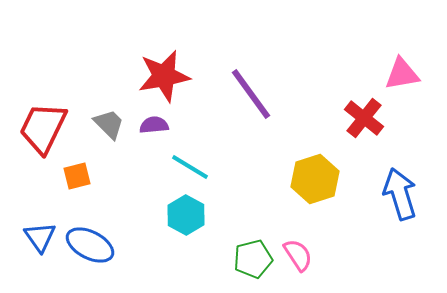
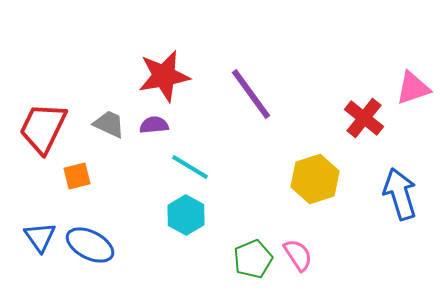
pink triangle: moved 11 px right, 14 px down; rotated 9 degrees counterclockwise
gray trapezoid: rotated 20 degrees counterclockwise
green pentagon: rotated 9 degrees counterclockwise
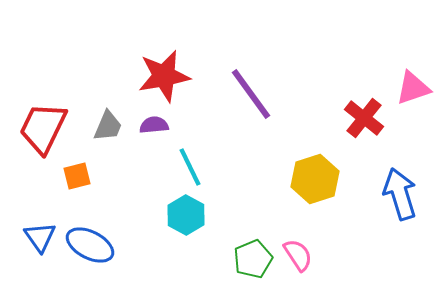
gray trapezoid: moved 1 px left, 2 px down; rotated 88 degrees clockwise
cyan line: rotated 33 degrees clockwise
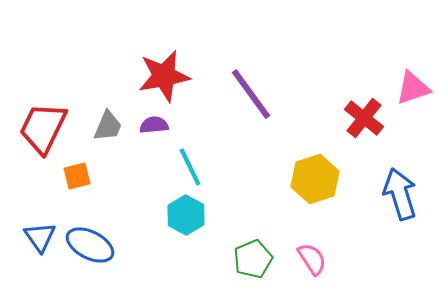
pink semicircle: moved 14 px right, 4 px down
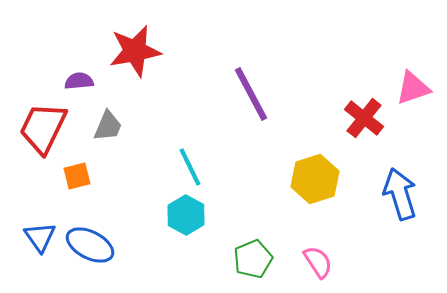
red star: moved 29 px left, 25 px up
purple line: rotated 8 degrees clockwise
purple semicircle: moved 75 px left, 44 px up
pink semicircle: moved 6 px right, 3 px down
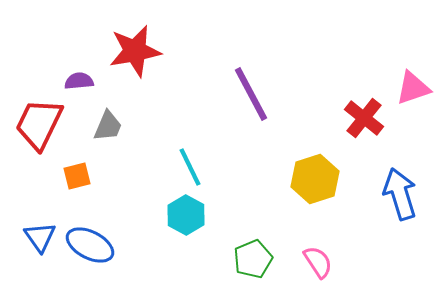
red trapezoid: moved 4 px left, 4 px up
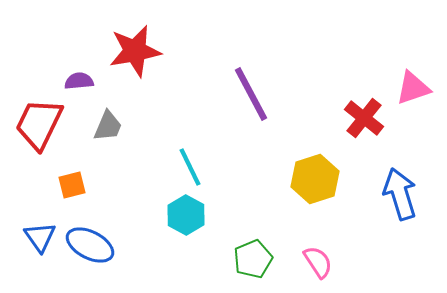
orange square: moved 5 px left, 9 px down
